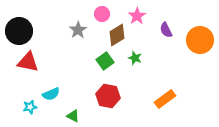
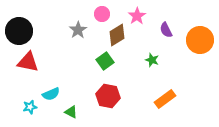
green star: moved 17 px right, 2 px down
green triangle: moved 2 px left, 4 px up
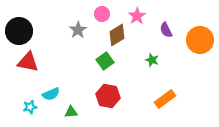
green triangle: rotated 32 degrees counterclockwise
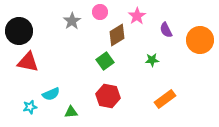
pink circle: moved 2 px left, 2 px up
gray star: moved 6 px left, 9 px up
green star: rotated 24 degrees counterclockwise
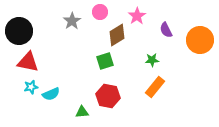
green square: rotated 18 degrees clockwise
orange rectangle: moved 10 px left, 12 px up; rotated 15 degrees counterclockwise
cyan star: moved 1 px right, 20 px up
green triangle: moved 11 px right
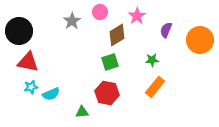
purple semicircle: rotated 49 degrees clockwise
green square: moved 5 px right, 1 px down
red hexagon: moved 1 px left, 3 px up
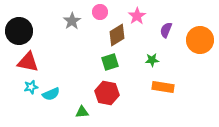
orange rectangle: moved 8 px right; rotated 60 degrees clockwise
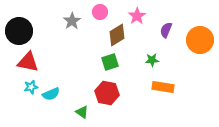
green triangle: rotated 40 degrees clockwise
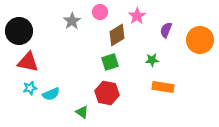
cyan star: moved 1 px left, 1 px down
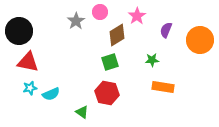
gray star: moved 4 px right
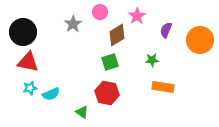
gray star: moved 3 px left, 3 px down
black circle: moved 4 px right, 1 px down
